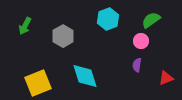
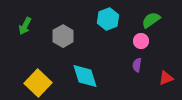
yellow square: rotated 24 degrees counterclockwise
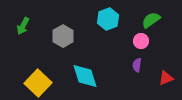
green arrow: moved 2 px left
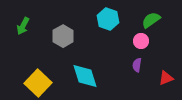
cyan hexagon: rotated 20 degrees counterclockwise
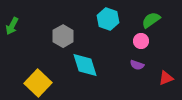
green arrow: moved 11 px left
purple semicircle: rotated 80 degrees counterclockwise
cyan diamond: moved 11 px up
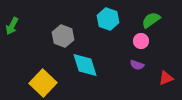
gray hexagon: rotated 10 degrees counterclockwise
yellow square: moved 5 px right
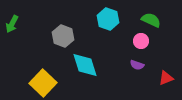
green semicircle: rotated 60 degrees clockwise
green arrow: moved 2 px up
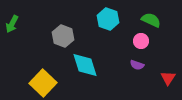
red triangle: moved 2 px right; rotated 35 degrees counterclockwise
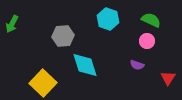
gray hexagon: rotated 25 degrees counterclockwise
pink circle: moved 6 px right
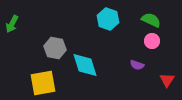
gray hexagon: moved 8 px left, 12 px down; rotated 15 degrees clockwise
pink circle: moved 5 px right
red triangle: moved 1 px left, 2 px down
yellow square: rotated 36 degrees clockwise
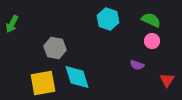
cyan diamond: moved 8 px left, 12 px down
